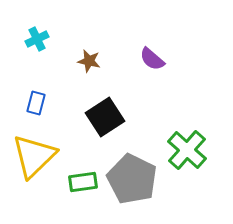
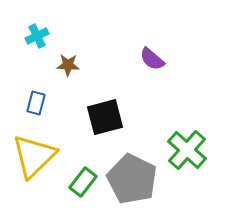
cyan cross: moved 3 px up
brown star: moved 21 px left, 4 px down; rotated 10 degrees counterclockwise
black square: rotated 18 degrees clockwise
green rectangle: rotated 44 degrees counterclockwise
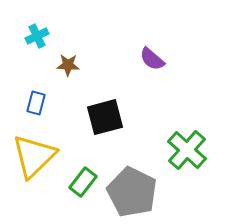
gray pentagon: moved 13 px down
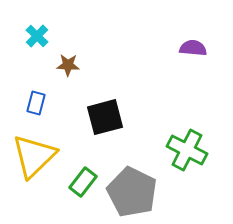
cyan cross: rotated 20 degrees counterclockwise
purple semicircle: moved 41 px right, 11 px up; rotated 144 degrees clockwise
green cross: rotated 15 degrees counterclockwise
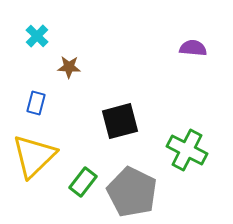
brown star: moved 1 px right, 2 px down
black square: moved 15 px right, 4 px down
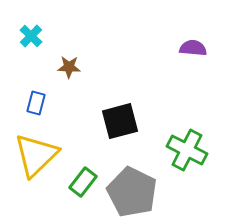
cyan cross: moved 6 px left
yellow triangle: moved 2 px right, 1 px up
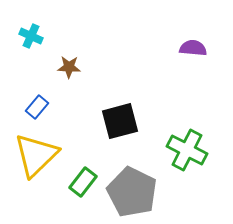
cyan cross: rotated 20 degrees counterclockwise
blue rectangle: moved 1 px right, 4 px down; rotated 25 degrees clockwise
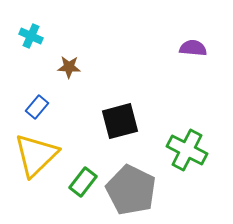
gray pentagon: moved 1 px left, 2 px up
